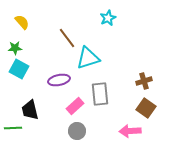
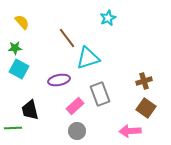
gray rectangle: rotated 15 degrees counterclockwise
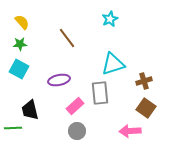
cyan star: moved 2 px right, 1 px down
green star: moved 5 px right, 4 px up
cyan triangle: moved 25 px right, 6 px down
gray rectangle: moved 1 px up; rotated 15 degrees clockwise
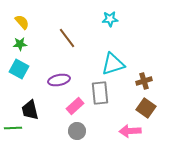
cyan star: rotated 21 degrees clockwise
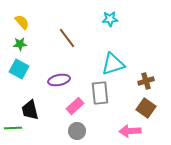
brown cross: moved 2 px right
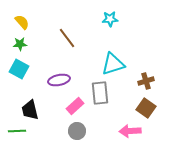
green line: moved 4 px right, 3 px down
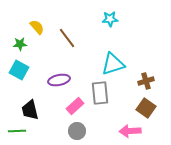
yellow semicircle: moved 15 px right, 5 px down
cyan square: moved 1 px down
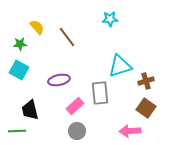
brown line: moved 1 px up
cyan triangle: moved 7 px right, 2 px down
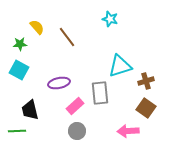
cyan star: rotated 21 degrees clockwise
purple ellipse: moved 3 px down
pink arrow: moved 2 px left
